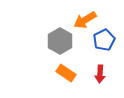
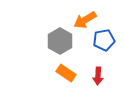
blue pentagon: rotated 15 degrees clockwise
red arrow: moved 2 px left, 2 px down
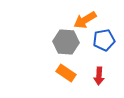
gray hexagon: moved 6 px right, 1 px down; rotated 25 degrees counterclockwise
red arrow: moved 1 px right
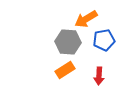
orange arrow: moved 1 px right, 1 px up
gray hexagon: moved 2 px right
orange rectangle: moved 1 px left, 3 px up; rotated 66 degrees counterclockwise
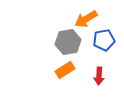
gray hexagon: rotated 15 degrees counterclockwise
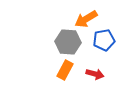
gray hexagon: rotated 15 degrees clockwise
orange rectangle: rotated 30 degrees counterclockwise
red arrow: moved 4 px left, 2 px up; rotated 78 degrees counterclockwise
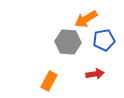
orange rectangle: moved 16 px left, 11 px down
red arrow: rotated 24 degrees counterclockwise
